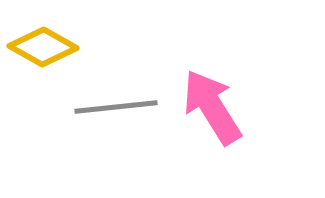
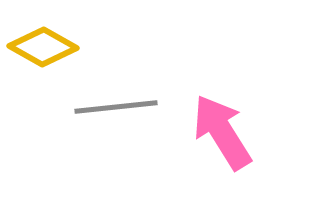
pink arrow: moved 10 px right, 25 px down
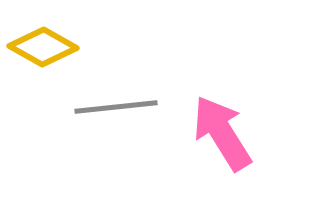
pink arrow: moved 1 px down
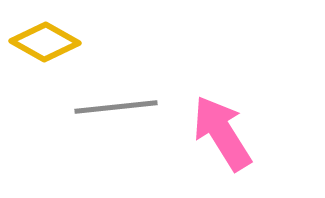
yellow diamond: moved 2 px right, 5 px up
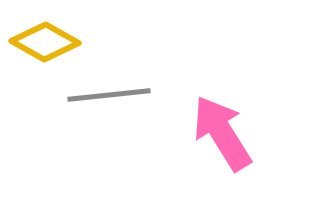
gray line: moved 7 px left, 12 px up
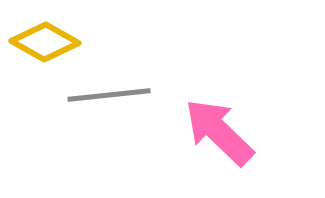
pink arrow: moved 3 px left, 1 px up; rotated 14 degrees counterclockwise
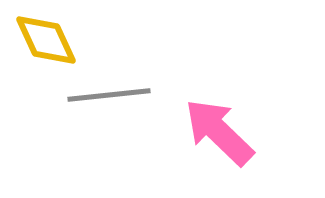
yellow diamond: moved 1 px right, 2 px up; rotated 36 degrees clockwise
